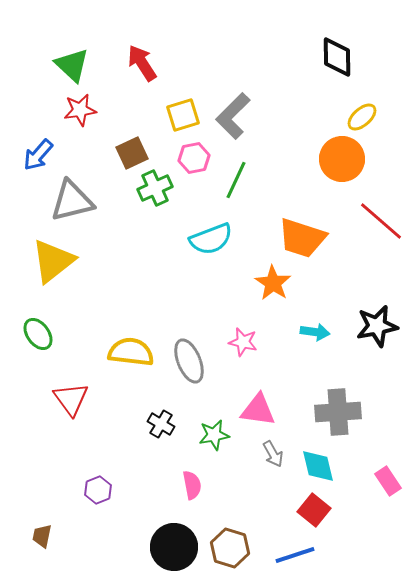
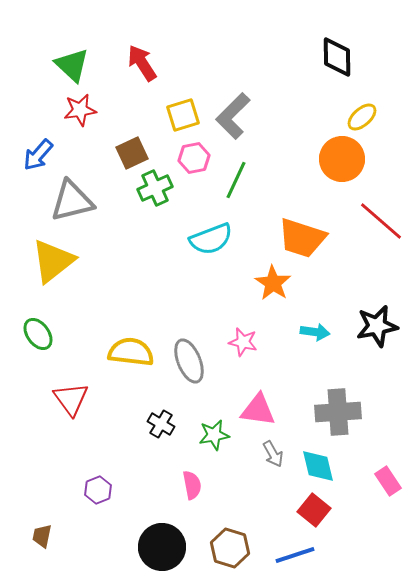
black circle: moved 12 px left
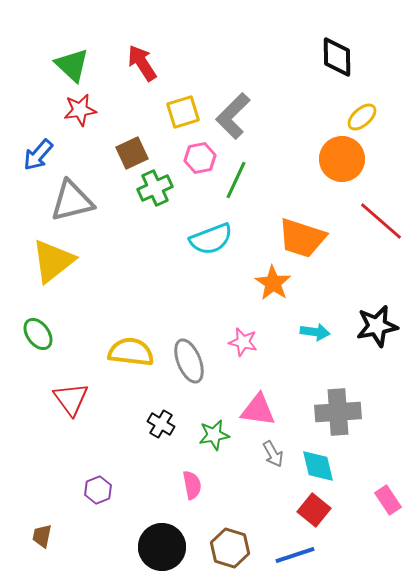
yellow square: moved 3 px up
pink hexagon: moved 6 px right
pink rectangle: moved 19 px down
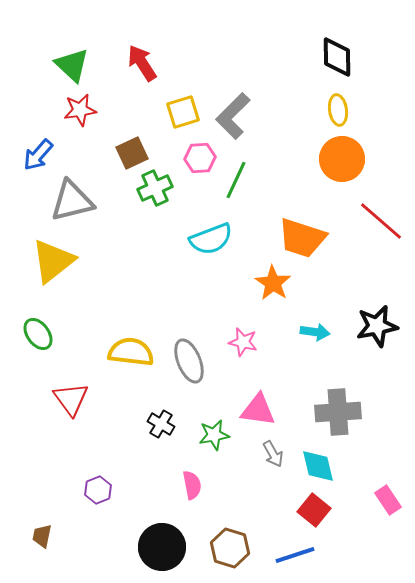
yellow ellipse: moved 24 px left, 7 px up; rotated 56 degrees counterclockwise
pink hexagon: rotated 8 degrees clockwise
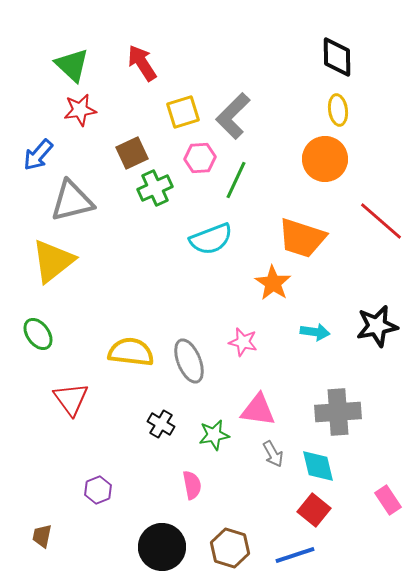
orange circle: moved 17 px left
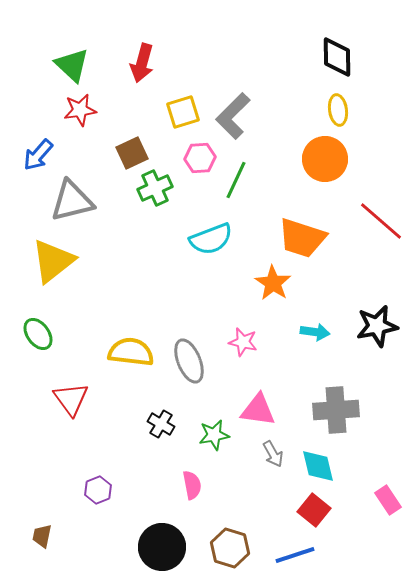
red arrow: rotated 132 degrees counterclockwise
gray cross: moved 2 px left, 2 px up
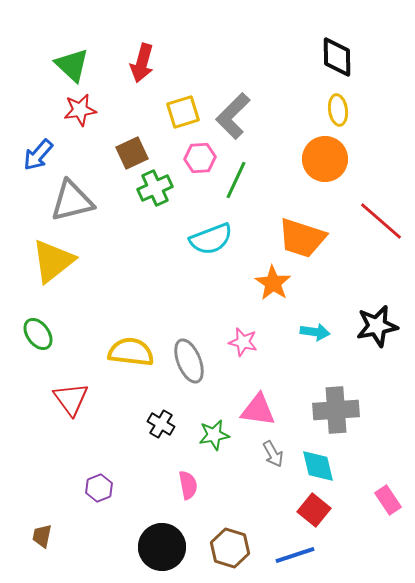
pink semicircle: moved 4 px left
purple hexagon: moved 1 px right, 2 px up
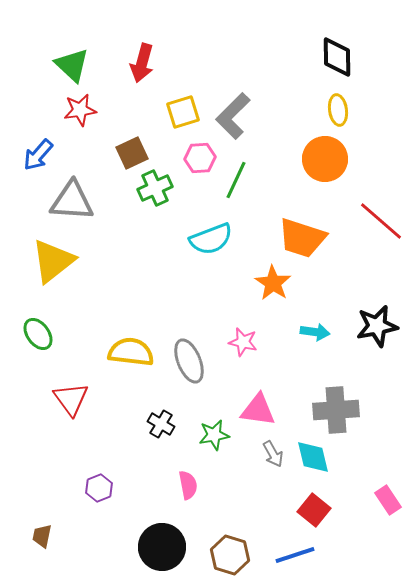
gray triangle: rotated 18 degrees clockwise
cyan diamond: moved 5 px left, 9 px up
brown hexagon: moved 7 px down
